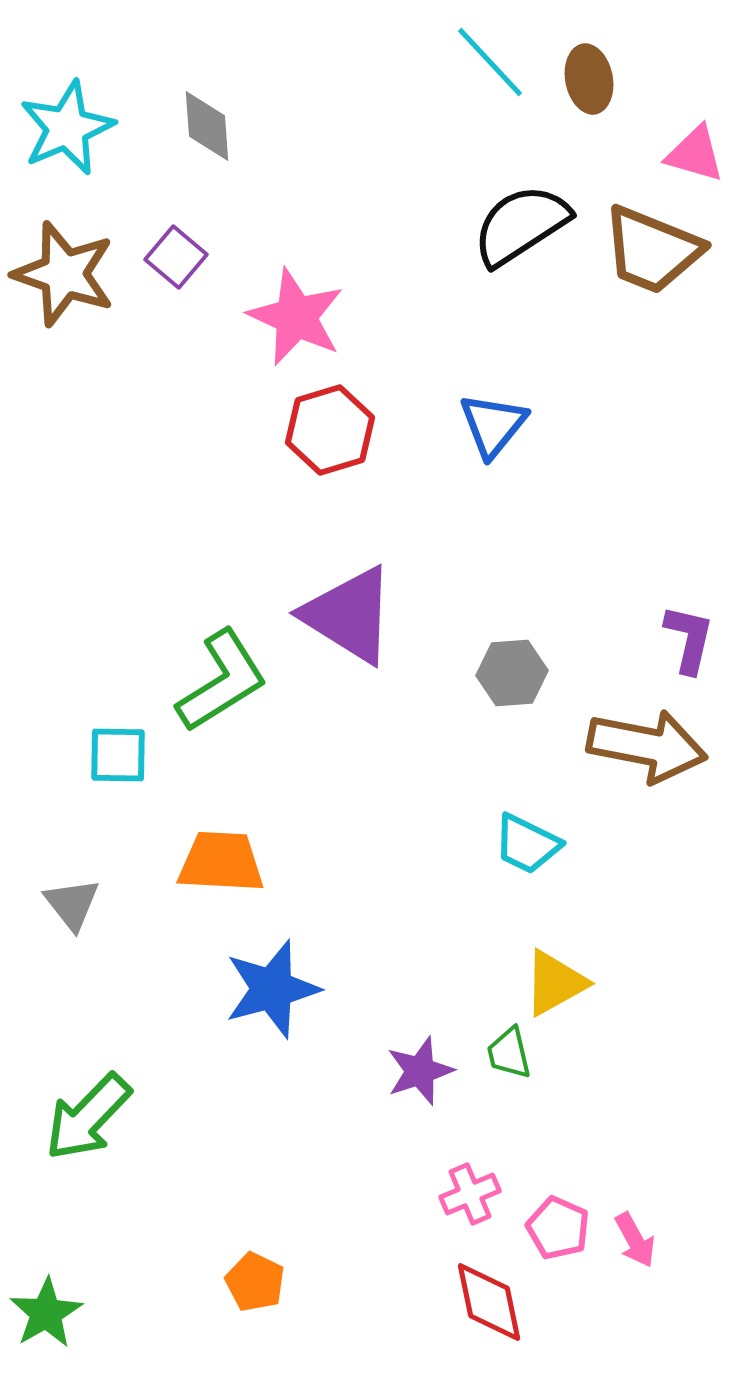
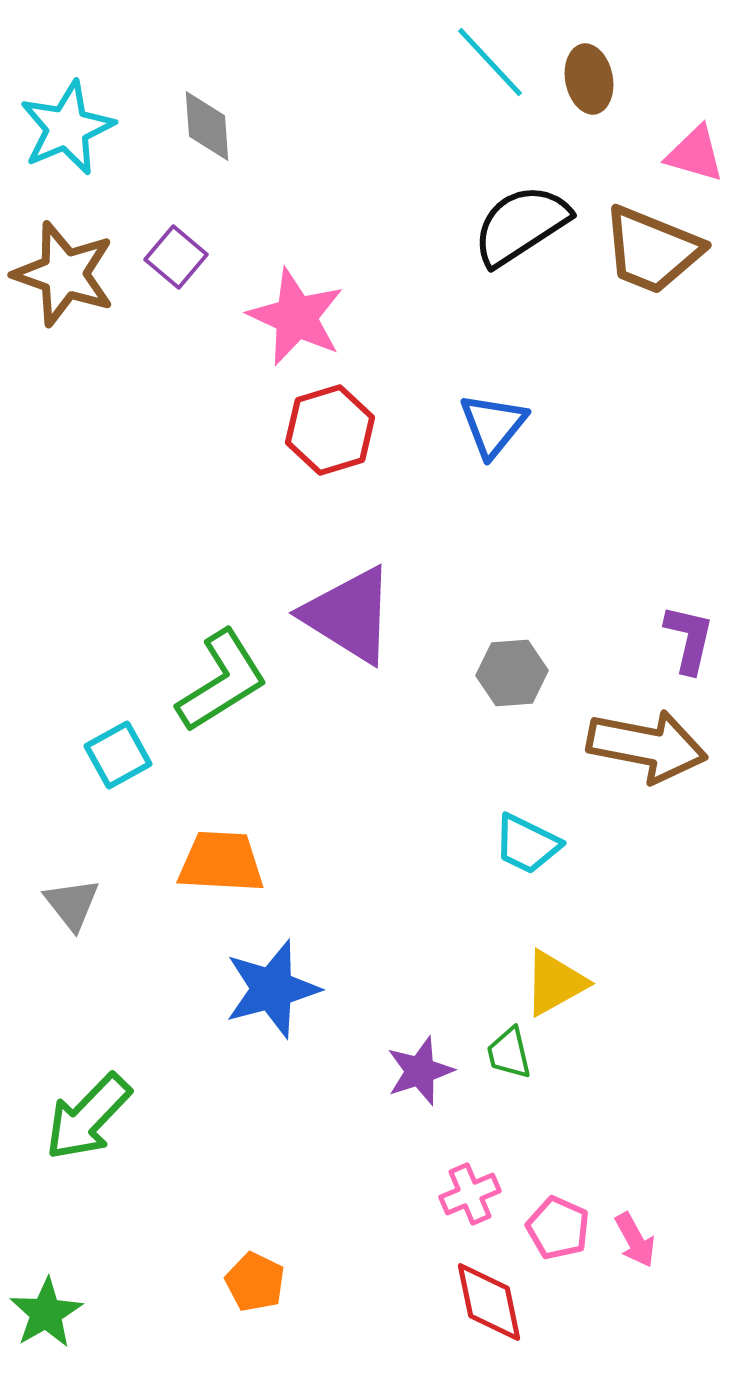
cyan square: rotated 30 degrees counterclockwise
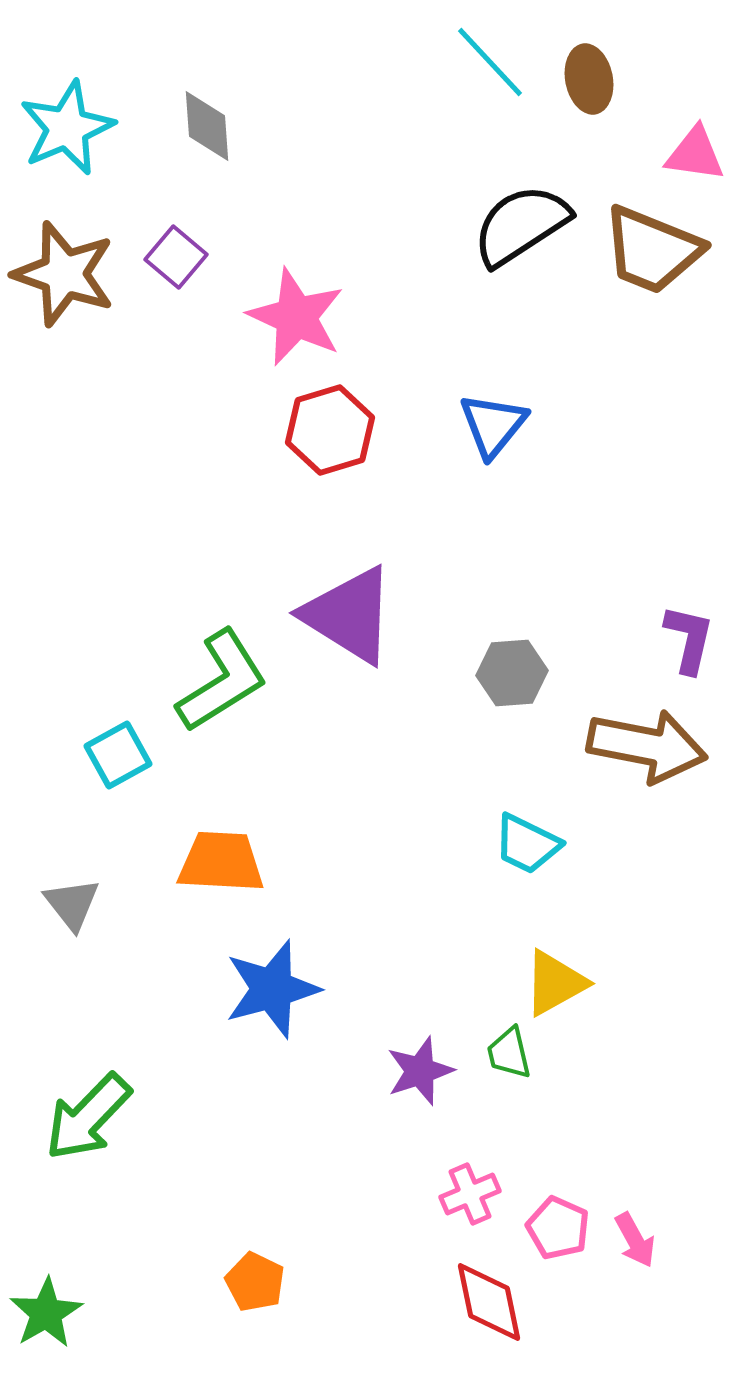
pink triangle: rotated 8 degrees counterclockwise
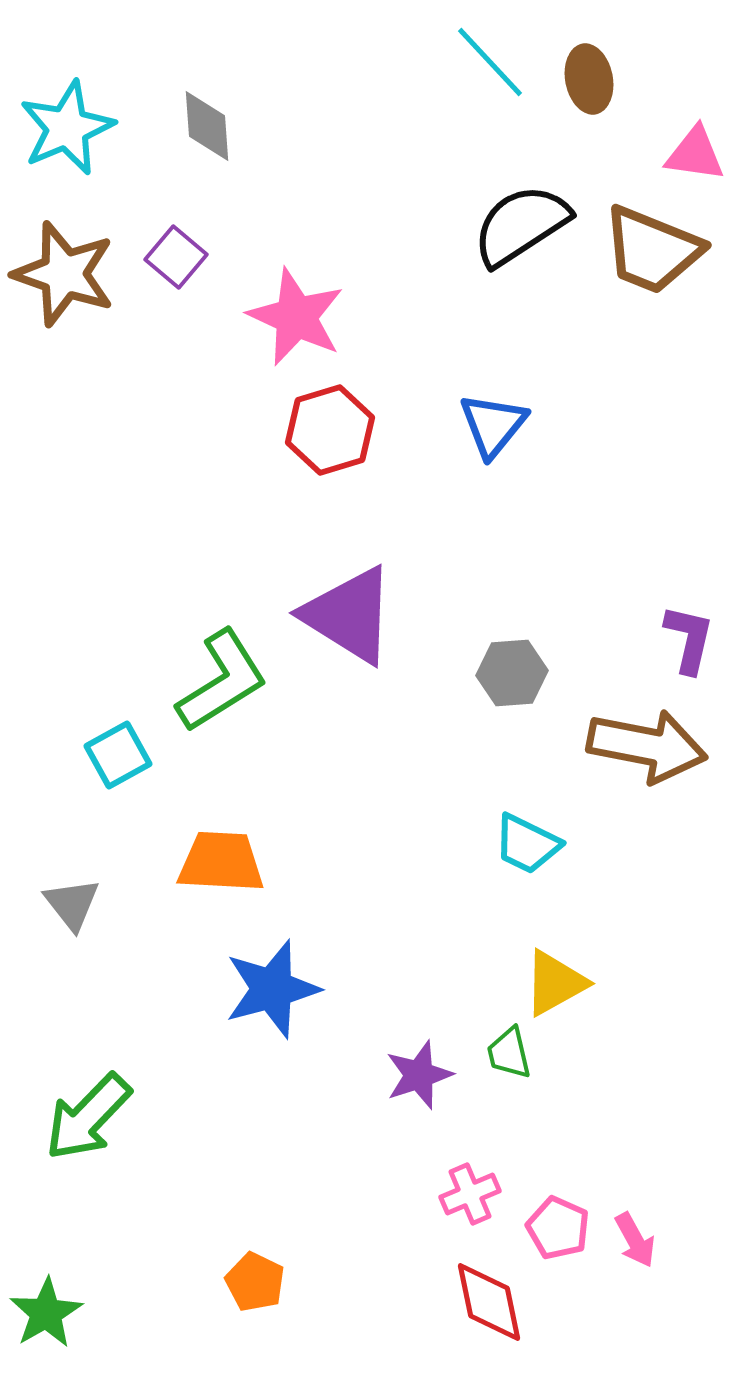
purple star: moved 1 px left, 4 px down
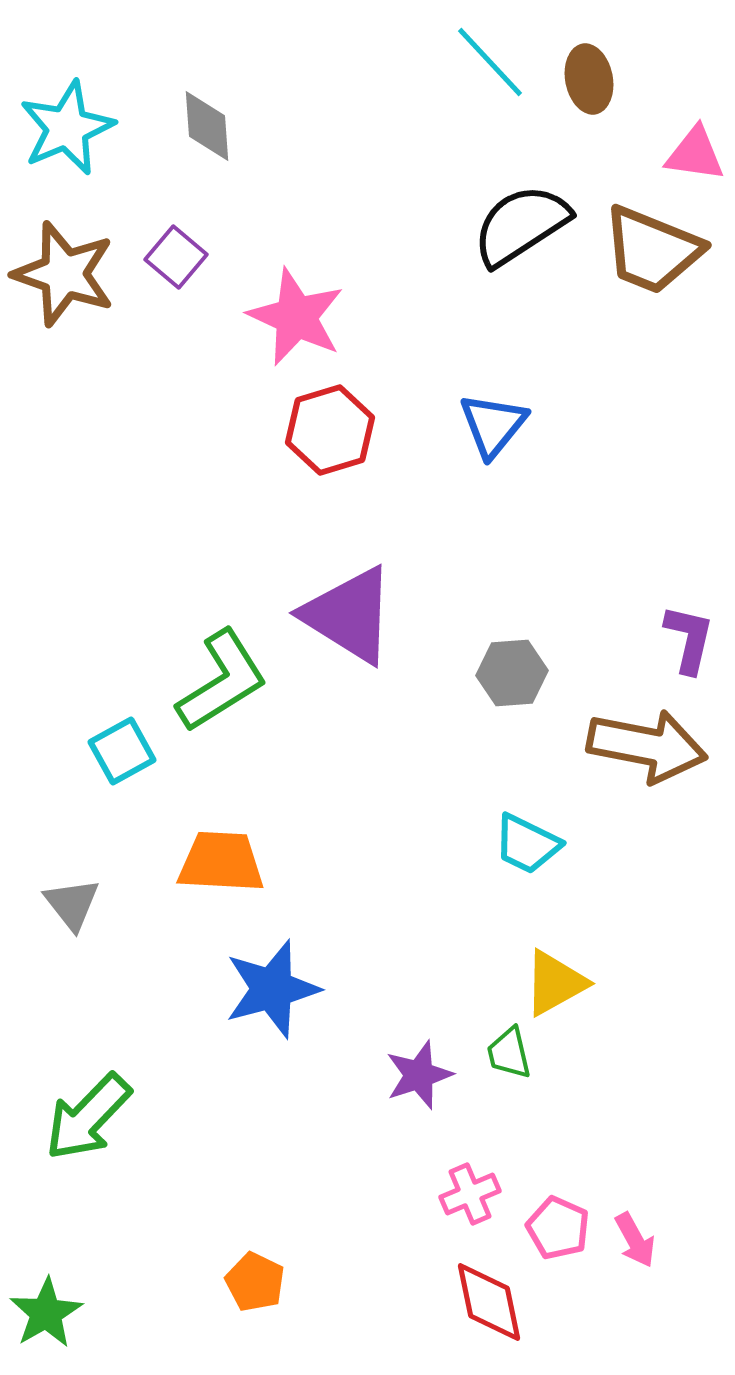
cyan square: moved 4 px right, 4 px up
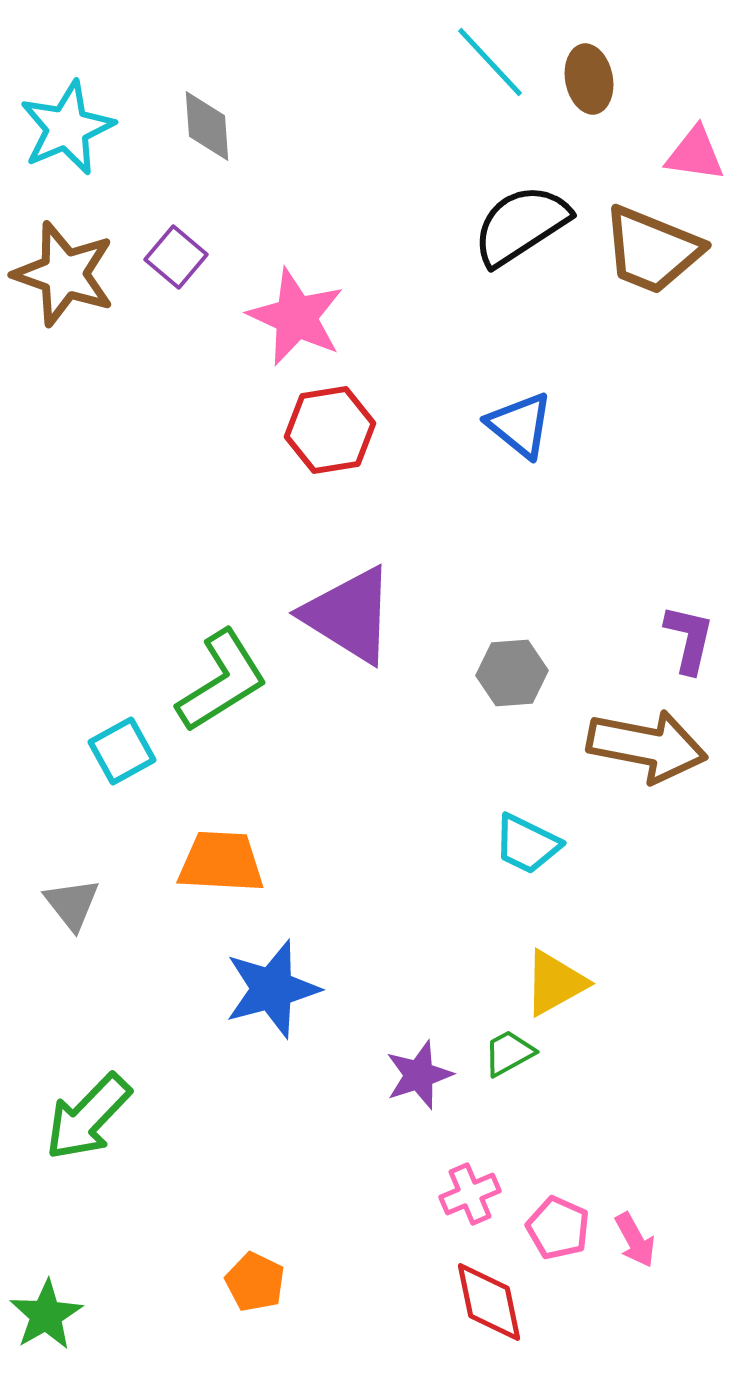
blue triangle: moved 27 px right; rotated 30 degrees counterclockwise
red hexagon: rotated 8 degrees clockwise
green trapezoid: rotated 74 degrees clockwise
green star: moved 2 px down
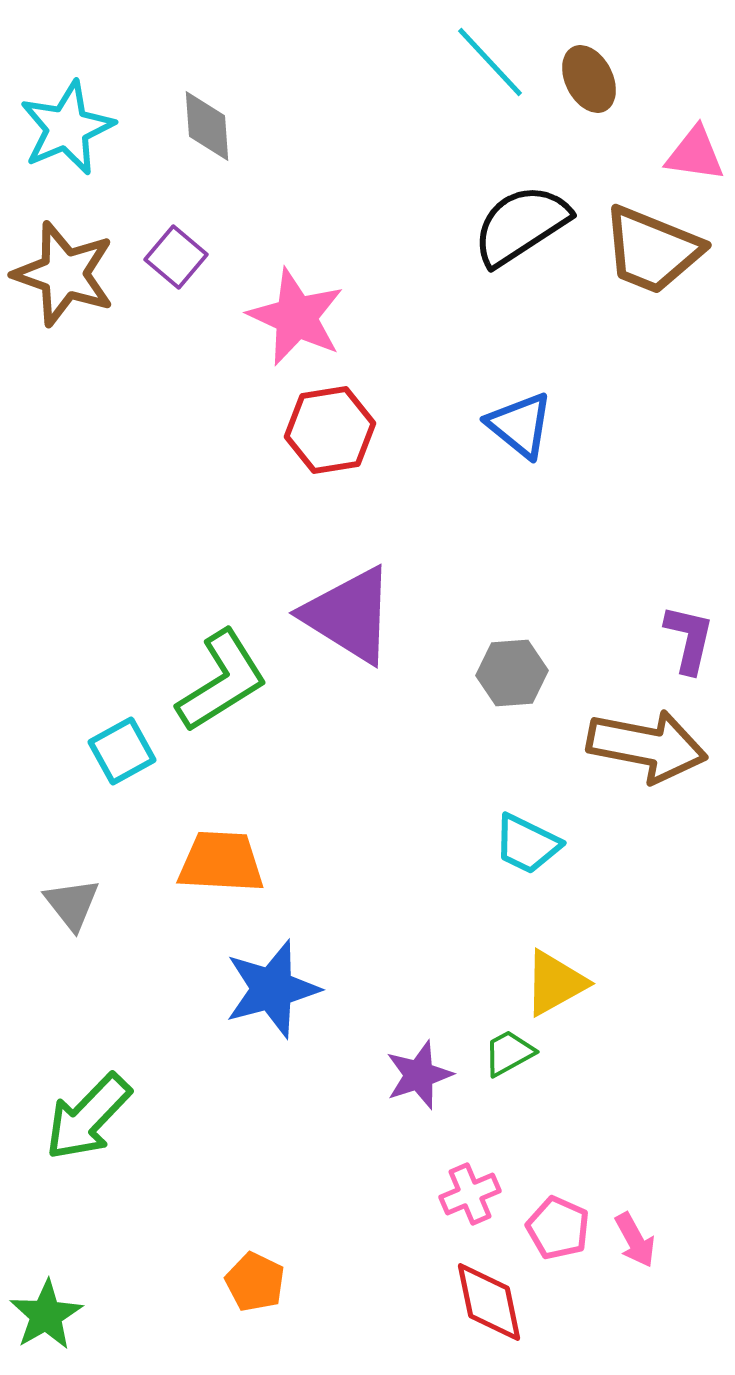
brown ellipse: rotated 16 degrees counterclockwise
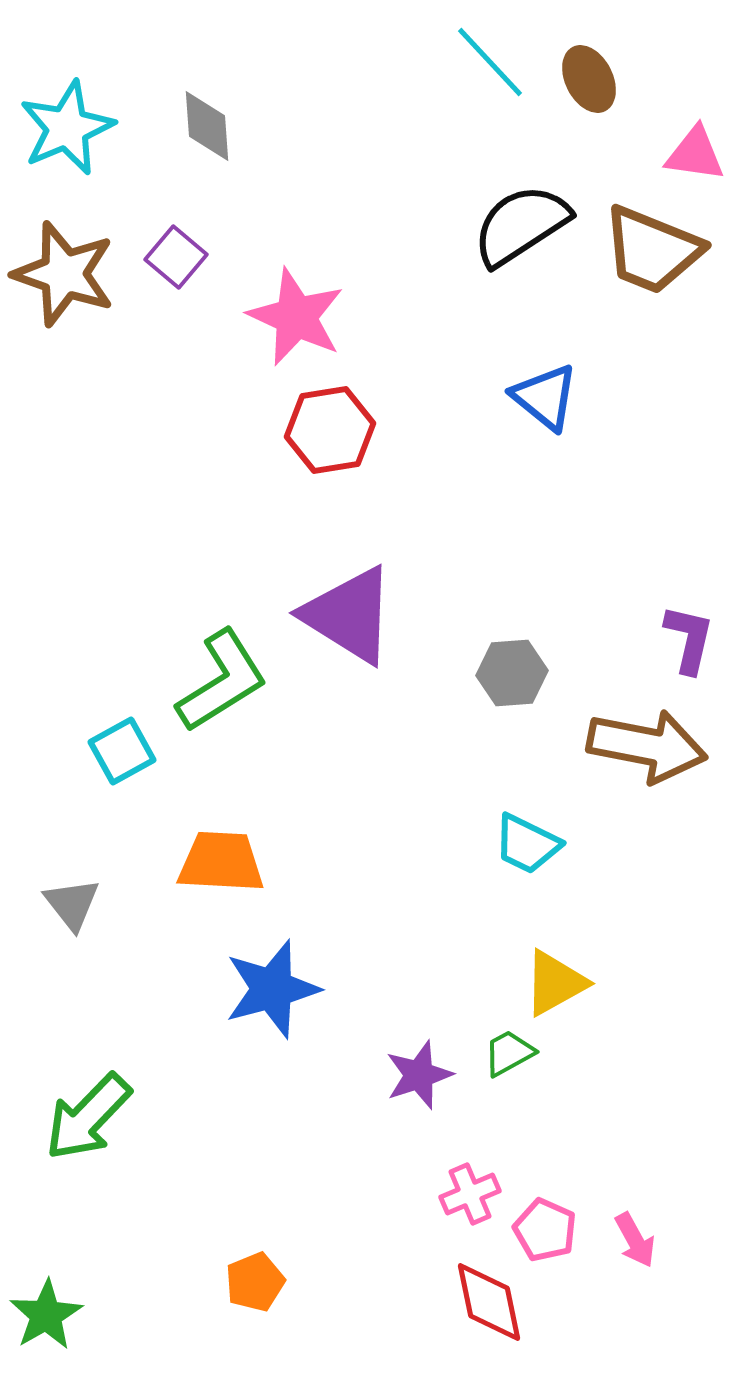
blue triangle: moved 25 px right, 28 px up
pink pentagon: moved 13 px left, 2 px down
orange pentagon: rotated 24 degrees clockwise
